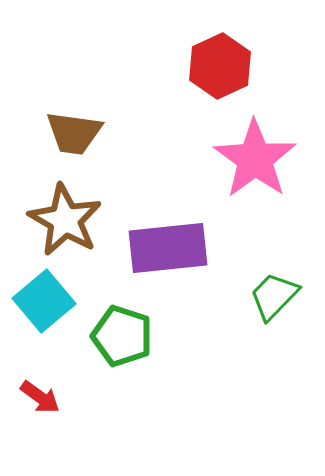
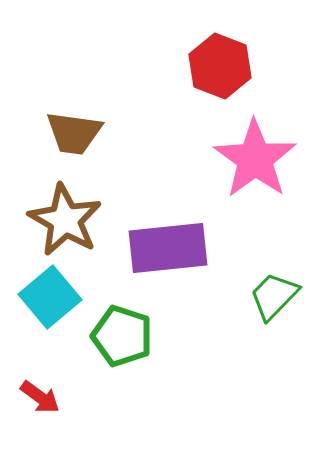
red hexagon: rotated 14 degrees counterclockwise
cyan square: moved 6 px right, 4 px up
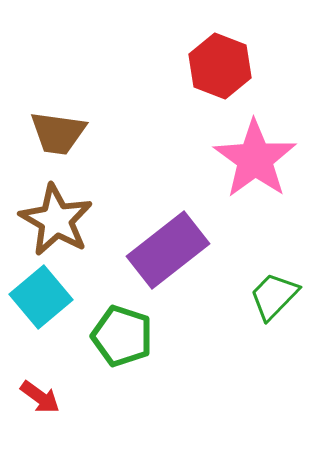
brown trapezoid: moved 16 px left
brown star: moved 9 px left
purple rectangle: moved 2 px down; rotated 32 degrees counterclockwise
cyan square: moved 9 px left
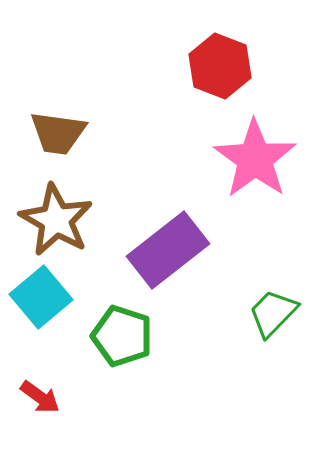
green trapezoid: moved 1 px left, 17 px down
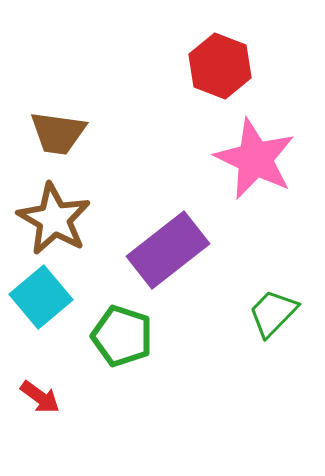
pink star: rotated 10 degrees counterclockwise
brown star: moved 2 px left, 1 px up
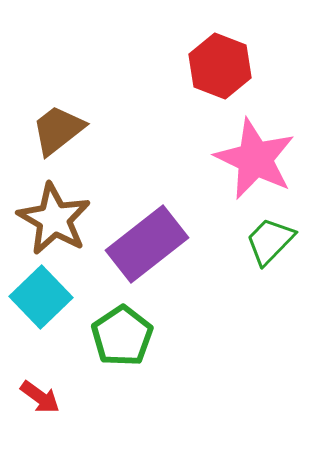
brown trapezoid: moved 3 px up; rotated 134 degrees clockwise
purple rectangle: moved 21 px left, 6 px up
cyan square: rotated 4 degrees counterclockwise
green trapezoid: moved 3 px left, 72 px up
green pentagon: rotated 20 degrees clockwise
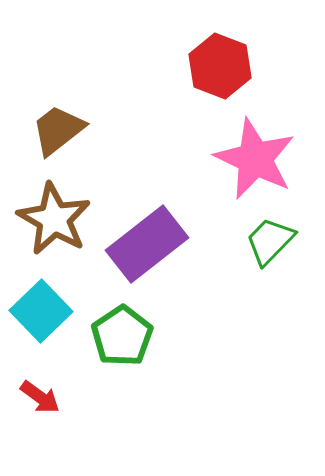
cyan square: moved 14 px down
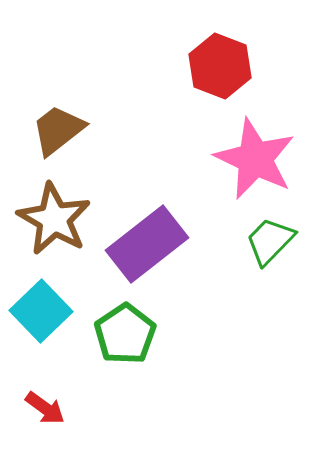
green pentagon: moved 3 px right, 2 px up
red arrow: moved 5 px right, 11 px down
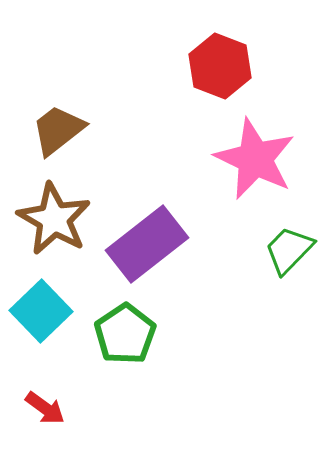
green trapezoid: moved 19 px right, 9 px down
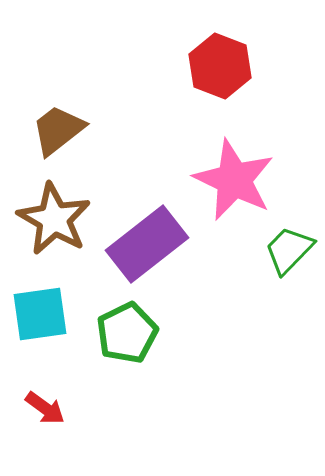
pink star: moved 21 px left, 21 px down
cyan square: moved 1 px left, 3 px down; rotated 36 degrees clockwise
green pentagon: moved 2 px right, 1 px up; rotated 8 degrees clockwise
